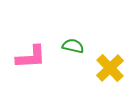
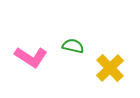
pink L-shape: rotated 36 degrees clockwise
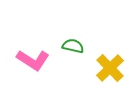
pink L-shape: moved 2 px right, 3 px down
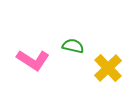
yellow cross: moved 2 px left
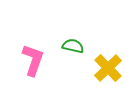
pink L-shape: rotated 104 degrees counterclockwise
